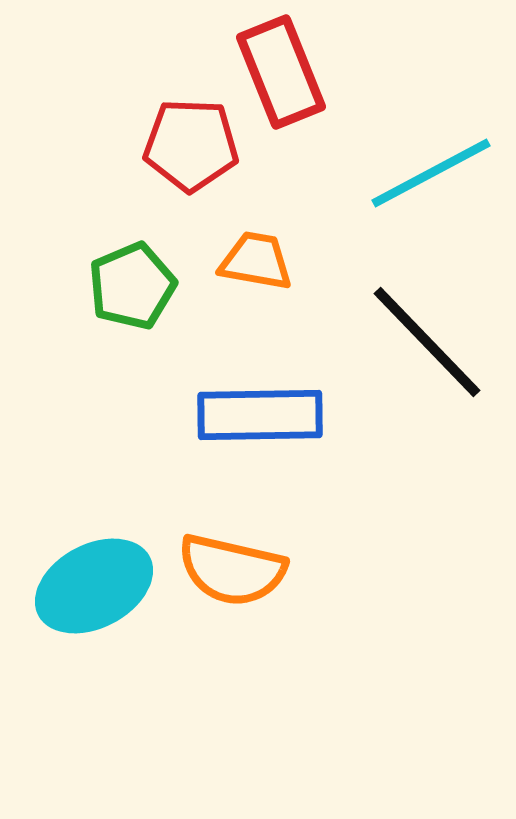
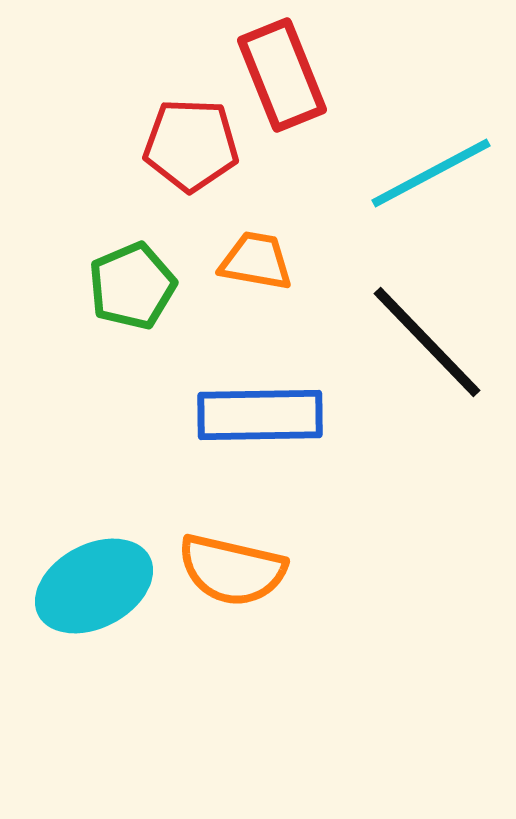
red rectangle: moved 1 px right, 3 px down
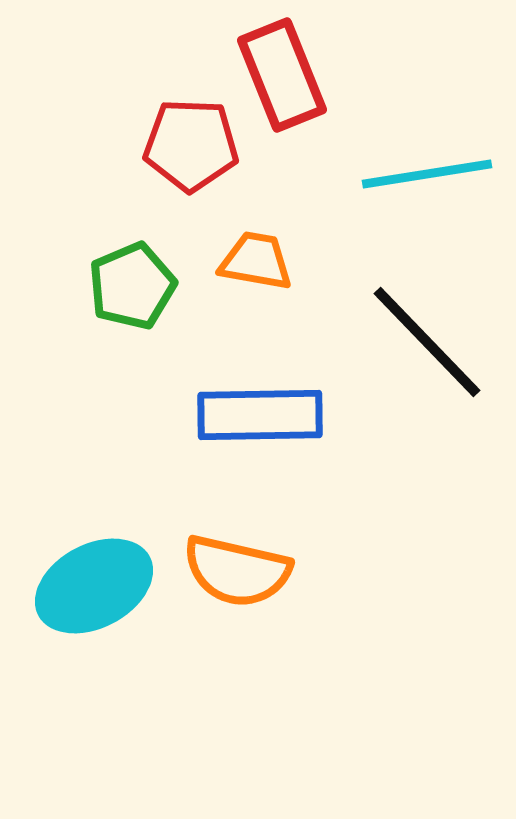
cyan line: moved 4 px left, 1 px down; rotated 19 degrees clockwise
orange semicircle: moved 5 px right, 1 px down
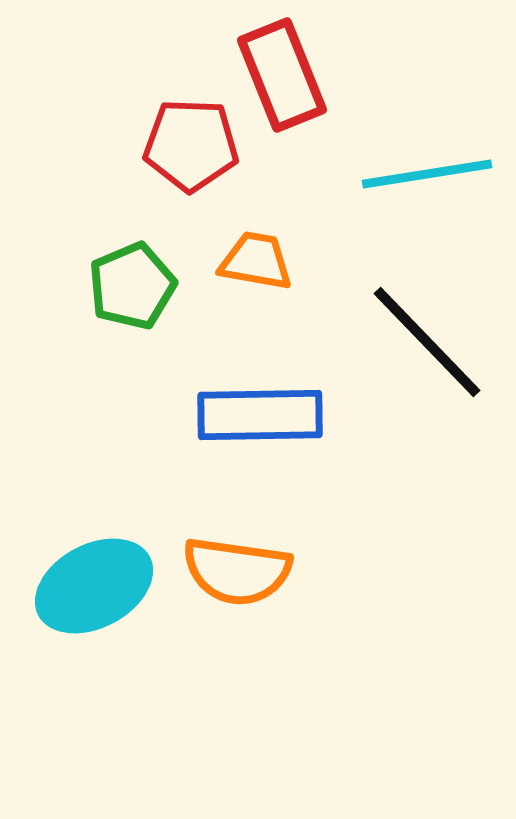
orange semicircle: rotated 5 degrees counterclockwise
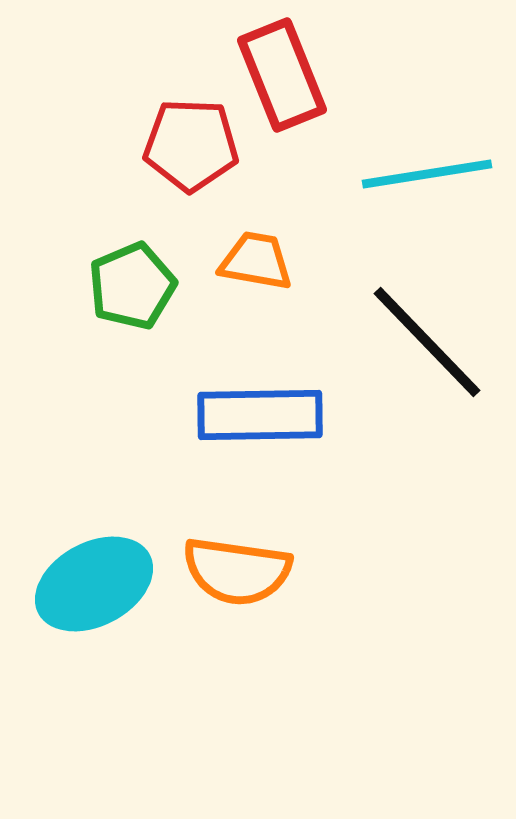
cyan ellipse: moved 2 px up
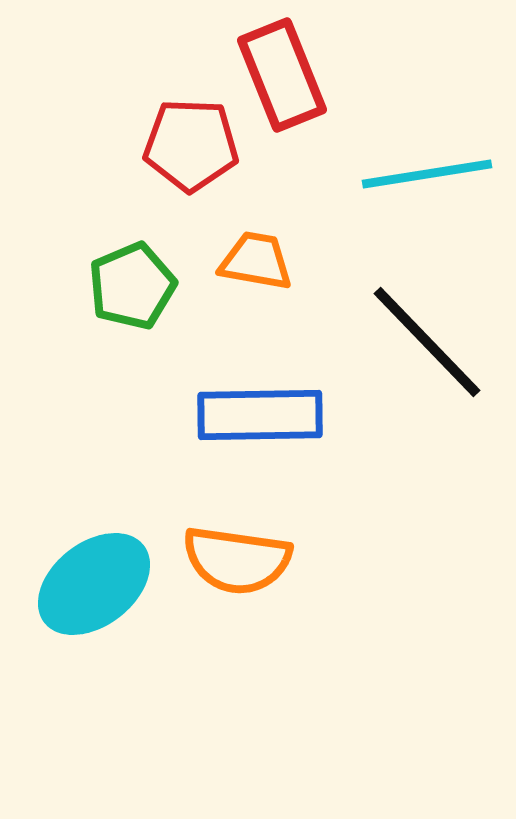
orange semicircle: moved 11 px up
cyan ellipse: rotated 10 degrees counterclockwise
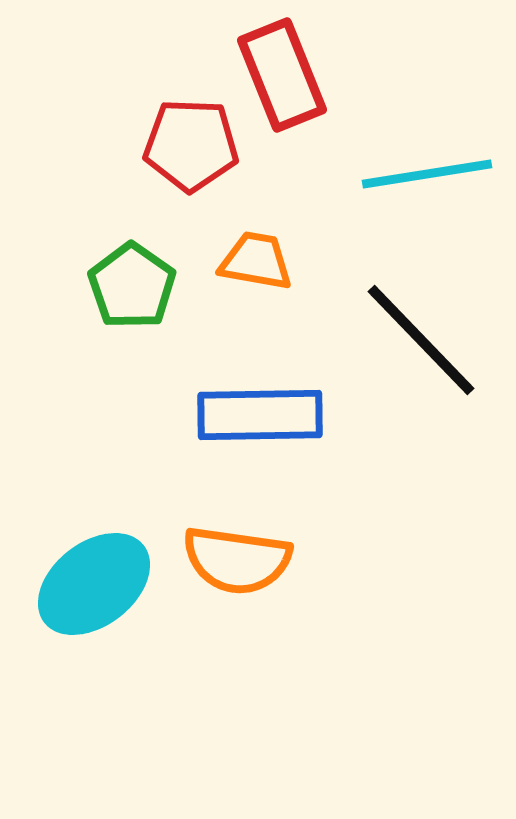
green pentagon: rotated 14 degrees counterclockwise
black line: moved 6 px left, 2 px up
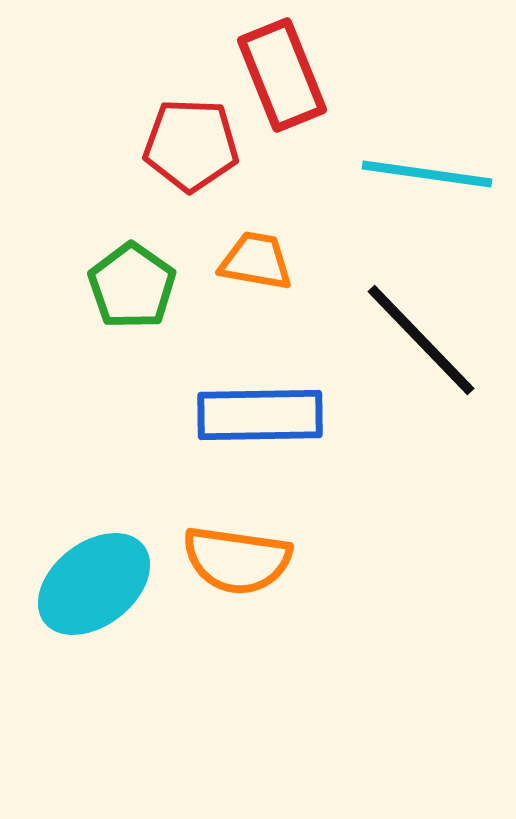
cyan line: rotated 17 degrees clockwise
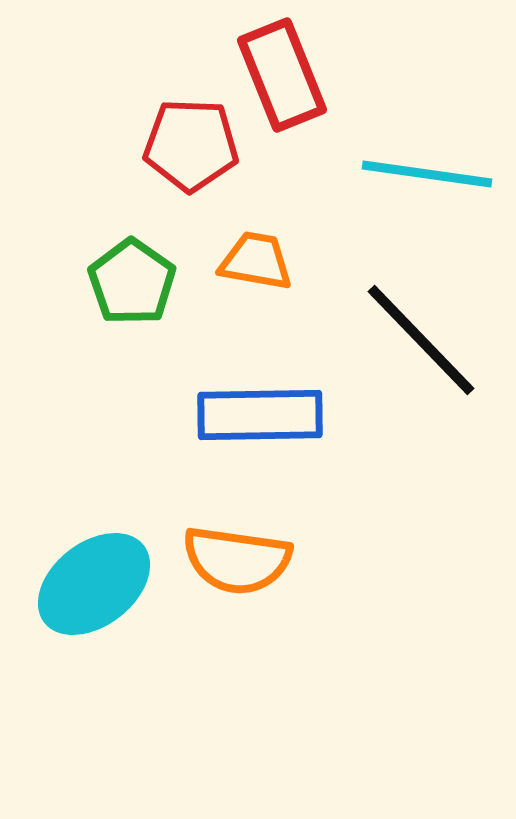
green pentagon: moved 4 px up
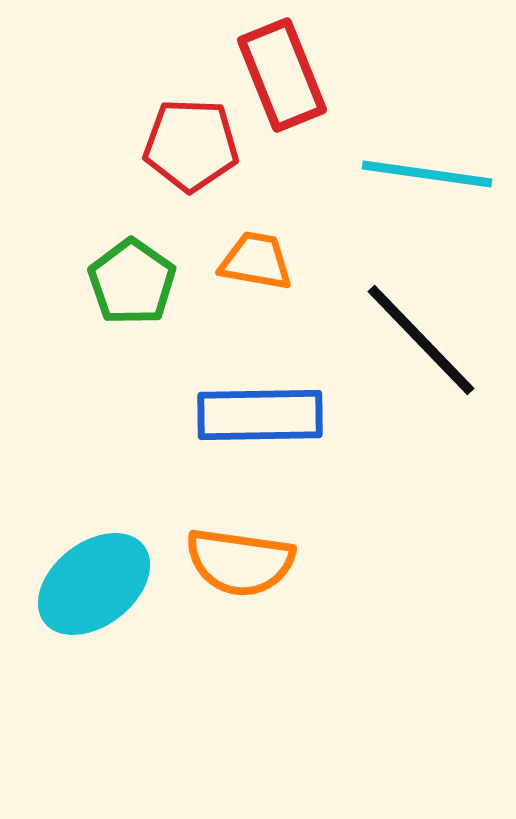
orange semicircle: moved 3 px right, 2 px down
